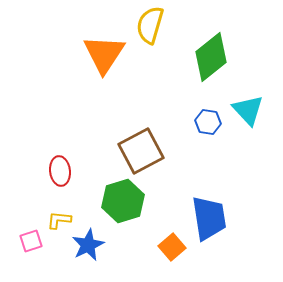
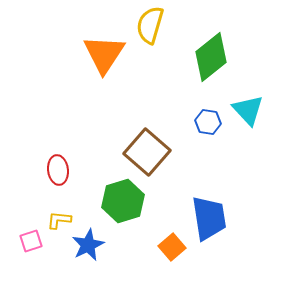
brown square: moved 6 px right, 1 px down; rotated 21 degrees counterclockwise
red ellipse: moved 2 px left, 1 px up
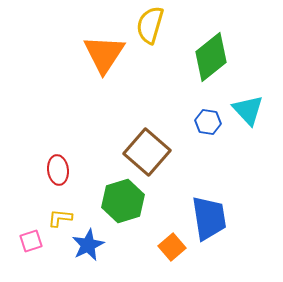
yellow L-shape: moved 1 px right, 2 px up
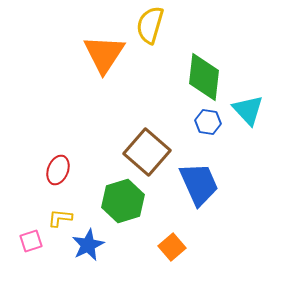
green diamond: moved 7 px left, 20 px down; rotated 45 degrees counterclockwise
red ellipse: rotated 28 degrees clockwise
blue trapezoid: moved 10 px left, 34 px up; rotated 15 degrees counterclockwise
